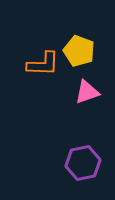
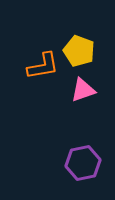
orange L-shape: moved 2 px down; rotated 12 degrees counterclockwise
pink triangle: moved 4 px left, 2 px up
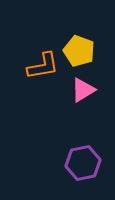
pink triangle: rotated 12 degrees counterclockwise
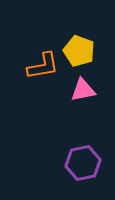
pink triangle: rotated 20 degrees clockwise
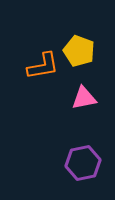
pink triangle: moved 1 px right, 8 px down
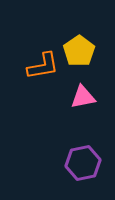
yellow pentagon: rotated 16 degrees clockwise
pink triangle: moved 1 px left, 1 px up
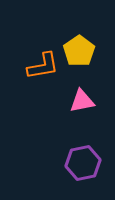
pink triangle: moved 1 px left, 4 px down
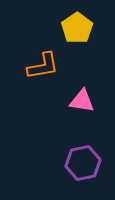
yellow pentagon: moved 2 px left, 23 px up
pink triangle: rotated 20 degrees clockwise
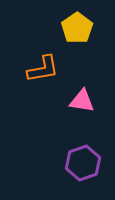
orange L-shape: moved 3 px down
purple hexagon: rotated 8 degrees counterclockwise
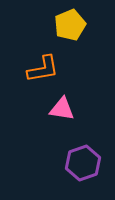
yellow pentagon: moved 7 px left, 3 px up; rotated 12 degrees clockwise
pink triangle: moved 20 px left, 8 px down
